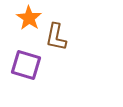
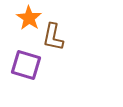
brown L-shape: moved 3 px left
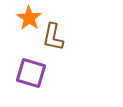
purple square: moved 5 px right, 8 px down
